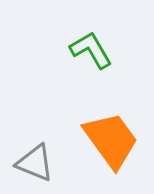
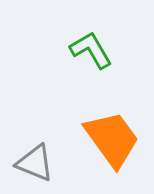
orange trapezoid: moved 1 px right, 1 px up
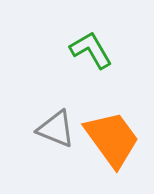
gray triangle: moved 21 px right, 34 px up
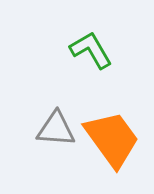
gray triangle: rotated 18 degrees counterclockwise
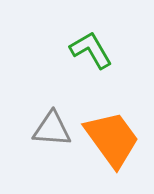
gray triangle: moved 4 px left
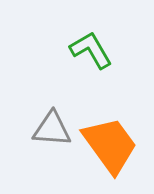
orange trapezoid: moved 2 px left, 6 px down
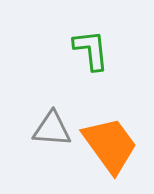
green L-shape: rotated 24 degrees clockwise
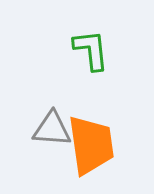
orange trapezoid: moved 19 px left; rotated 28 degrees clockwise
